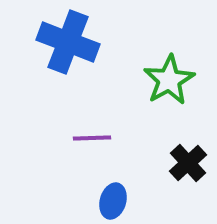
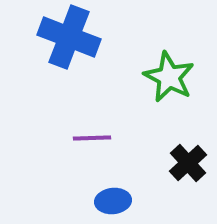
blue cross: moved 1 px right, 5 px up
green star: moved 3 px up; rotated 15 degrees counterclockwise
blue ellipse: rotated 68 degrees clockwise
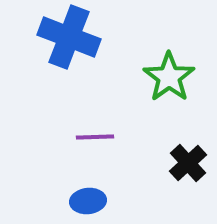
green star: rotated 9 degrees clockwise
purple line: moved 3 px right, 1 px up
blue ellipse: moved 25 px left
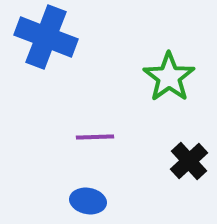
blue cross: moved 23 px left
black cross: moved 1 px right, 2 px up
blue ellipse: rotated 16 degrees clockwise
